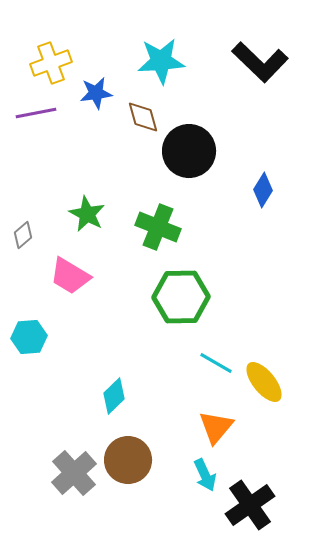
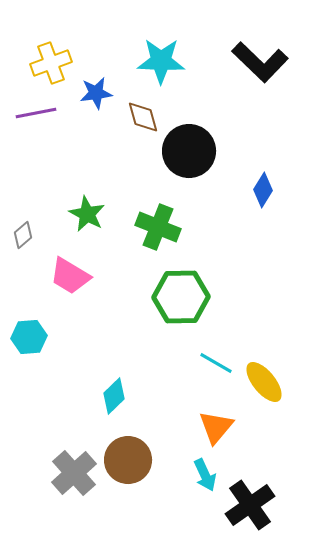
cyan star: rotated 6 degrees clockwise
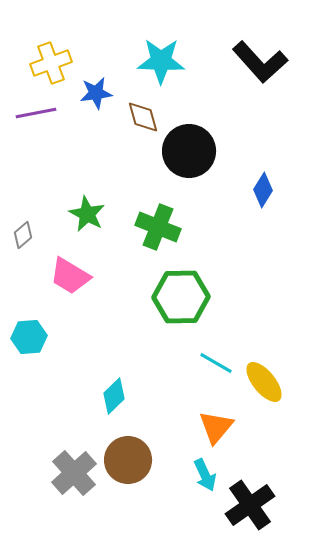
black L-shape: rotated 4 degrees clockwise
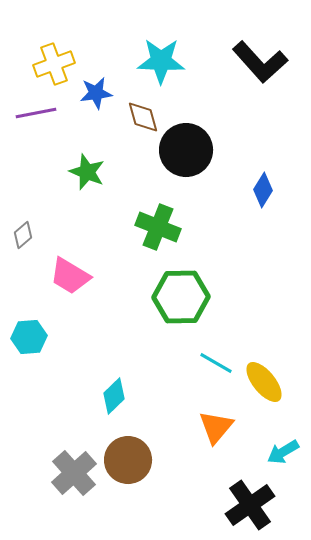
yellow cross: moved 3 px right, 1 px down
black circle: moved 3 px left, 1 px up
green star: moved 42 px up; rotated 6 degrees counterclockwise
cyan arrow: moved 78 px right, 23 px up; rotated 84 degrees clockwise
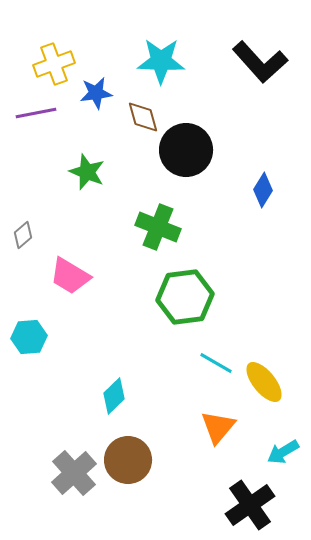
green hexagon: moved 4 px right; rotated 6 degrees counterclockwise
orange triangle: moved 2 px right
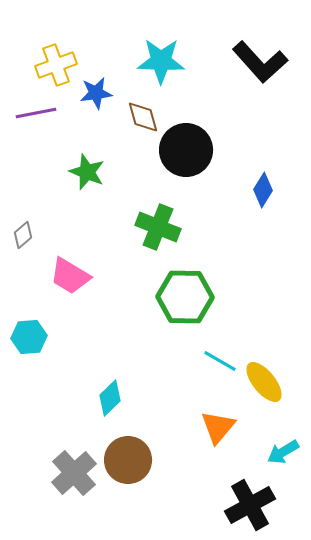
yellow cross: moved 2 px right, 1 px down
green hexagon: rotated 8 degrees clockwise
cyan line: moved 4 px right, 2 px up
cyan diamond: moved 4 px left, 2 px down
black cross: rotated 6 degrees clockwise
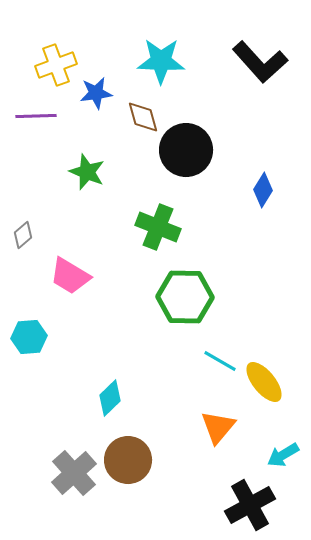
purple line: moved 3 px down; rotated 9 degrees clockwise
cyan arrow: moved 3 px down
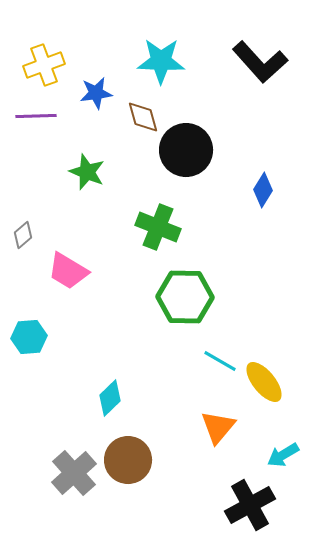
yellow cross: moved 12 px left
pink trapezoid: moved 2 px left, 5 px up
